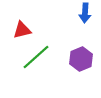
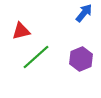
blue arrow: moved 1 px left; rotated 144 degrees counterclockwise
red triangle: moved 1 px left, 1 px down
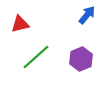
blue arrow: moved 3 px right, 2 px down
red triangle: moved 1 px left, 7 px up
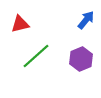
blue arrow: moved 1 px left, 5 px down
green line: moved 1 px up
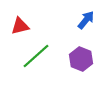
red triangle: moved 2 px down
purple hexagon: rotated 15 degrees counterclockwise
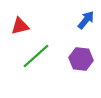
purple hexagon: rotated 15 degrees counterclockwise
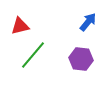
blue arrow: moved 2 px right, 2 px down
green line: moved 3 px left, 1 px up; rotated 8 degrees counterclockwise
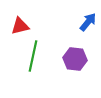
green line: moved 1 px down; rotated 28 degrees counterclockwise
purple hexagon: moved 6 px left
